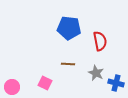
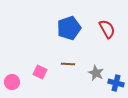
blue pentagon: rotated 25 degrees counterclockwise
red semicircle: moved 7 px right, 12 px up; rotated 18 degrees counterclockwise
pink square: moved 5 px left, 11 px up
pink circle: moved 5 px up
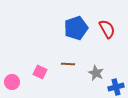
blue pentagon: moved 7 px right
blue cross: moved 4 px down; rotated 28 degrees counterclockwise
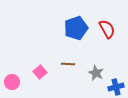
pink square: rotated 24 degrees clockwise
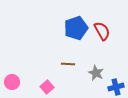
red semicircle: moved 5 px left, 2 px down
pink square: moved 7 px right, 15 px down
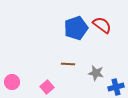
red semicircle: moved 6 px up; rotated 24 degrees counterclockwise
gray star: rotated 14 degrees counterclockwise
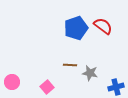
red semicircle: moved 1 px right, 1 px down
brown line: moved 2 px right, 1 px down
gray star: moved 6 px left
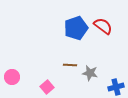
pink circle: moved 5 px up
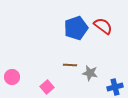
blue cross: moved 1 px left
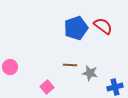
pink circle: moved 2 px left, 10 px up
